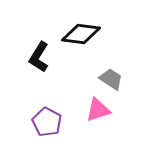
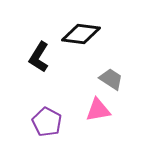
pink triangle: rotated 8 degrees clockwise
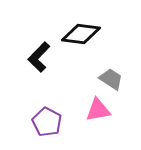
black L-shape: rotated 12 degrees clockwise
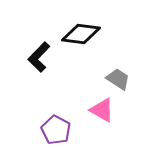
gray trapezoid: moved 7 px right
pink triangle: moved 4 px right; rotated 40 degrees clockwise
purple pentagon: moved 9 px right, 8 px down
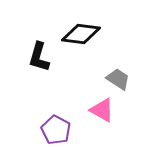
black L-shape: rotated 28 degrees counterclockwise
